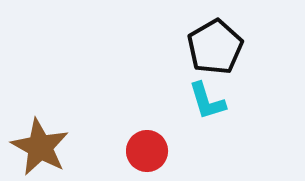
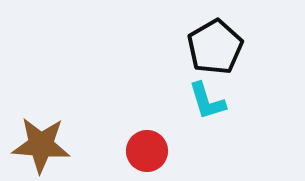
brown star: moved 1 px right, 2 px up; rotated 24 degrees counterclockwise
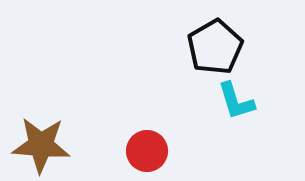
cyan L-shape: moved 29 px right
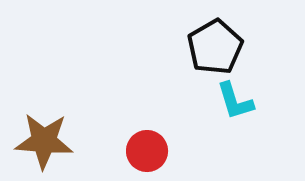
cyan L-shape: moved 1 px left
brown star: moved 3 px right, 4 px up
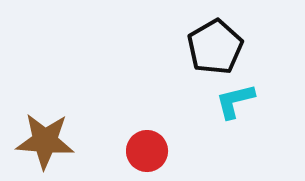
cyan L-shape: rotated 93 degrees clockwise
brown star: moved 1 px right
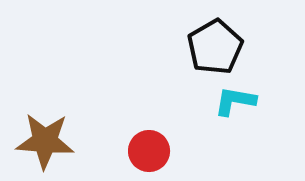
cyan L-shape: rotated 24 degrees clockwise
red circle: moved 2 px right
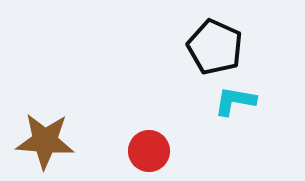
black pentagon: rotated 18 degrees counterclockwise
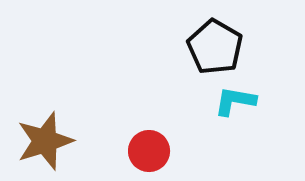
black pentagon: rotated 6 degrees clockwise
brown star: rotated 22 degrees counterclockwise
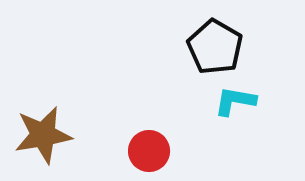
brown star: moved 2 px left, 6 px up; rotated 8 degrees clockwise
